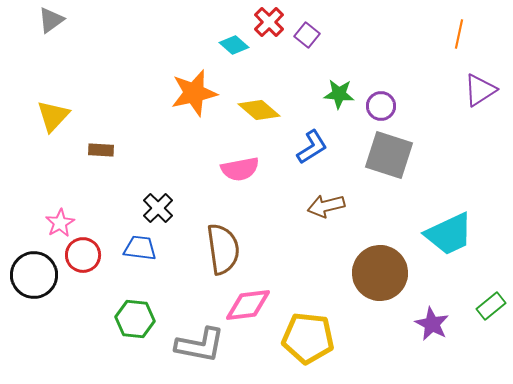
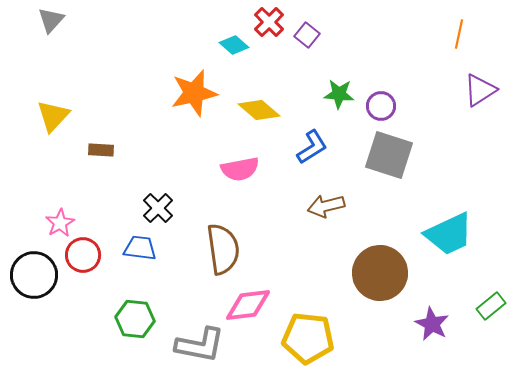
gray triangle: rotated 12 degrees counterclockwise
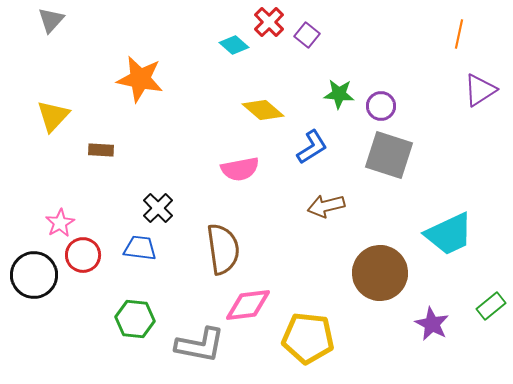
orange star: moved 54 px left, 14 px up; rotated 24 degrees clockwise
yellow diamond: moved 4 px right
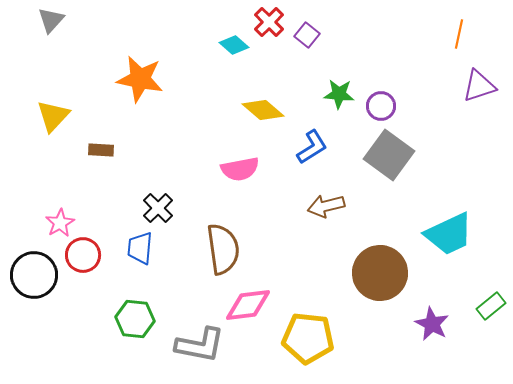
purple triangle: moved 1 px left, 4 px up; rotated 15 degrees clockwise
gray square: rotated 18 degrees clockwise
blue trapezoid: rotated 92 degrees counterclockwise
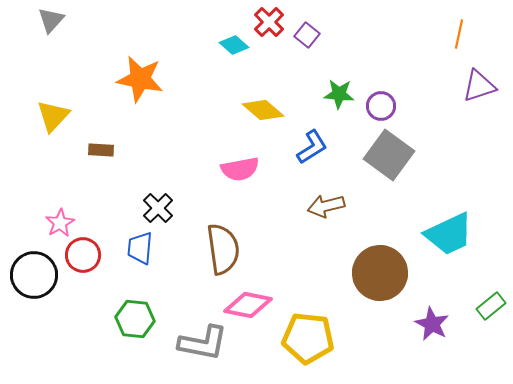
pink diamond: rotated 18 degrees clockwise
gray L-shape: moved 3 px right, 2 px up
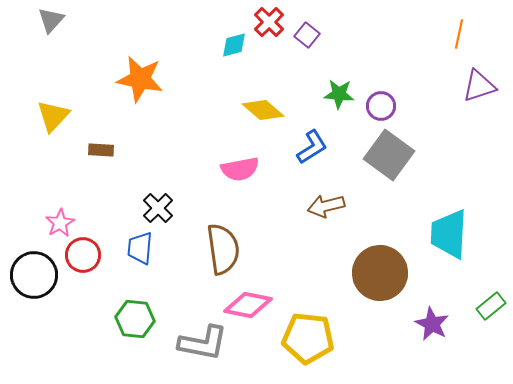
cyan diamond: rotated 56 degrees counterclockwise
cyan trapezoid: rotated 118 degrees clockwise
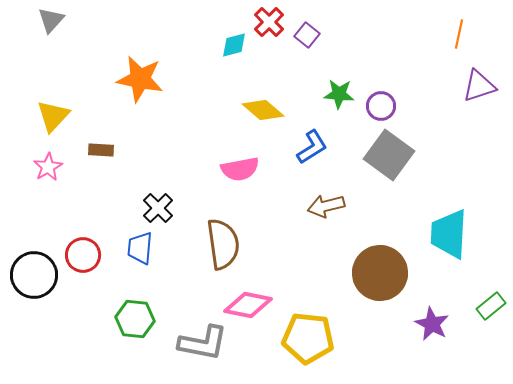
pink star: moved 12 px left, 56 px up
brown semicircle: moved 5 px up
